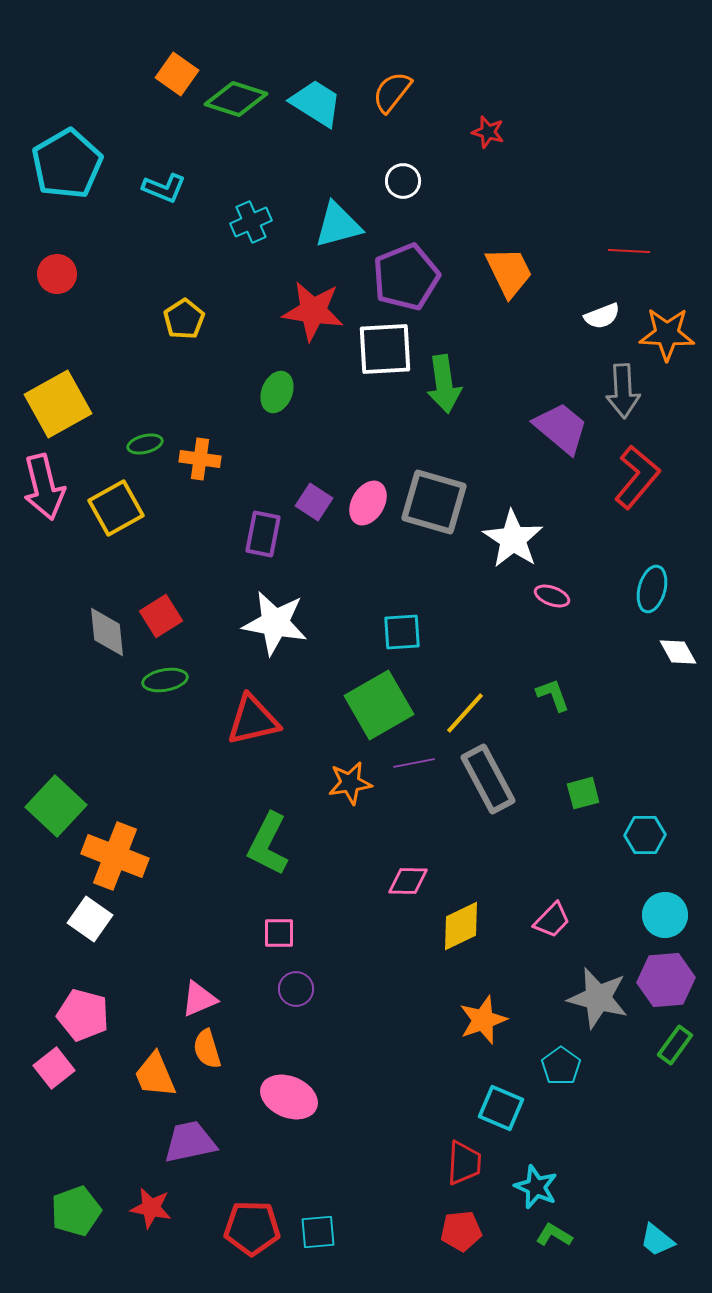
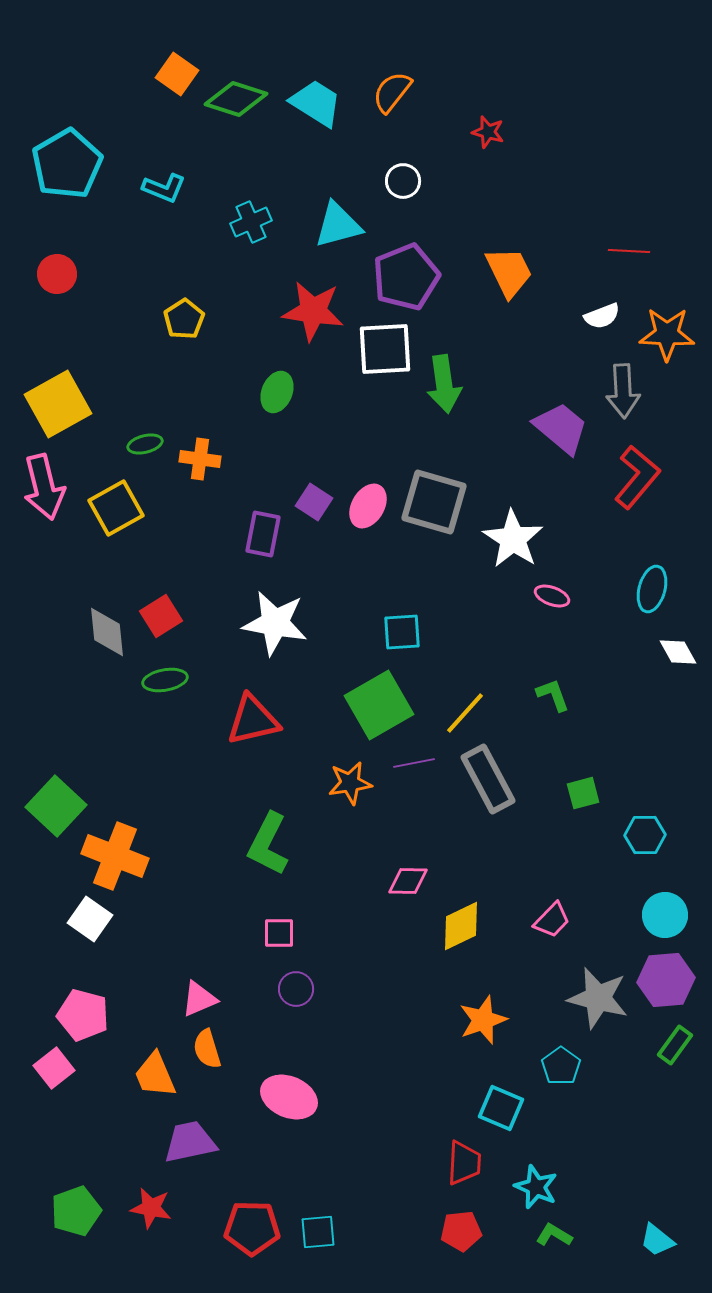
pink ellipse at (368, 503): moved 3 px down
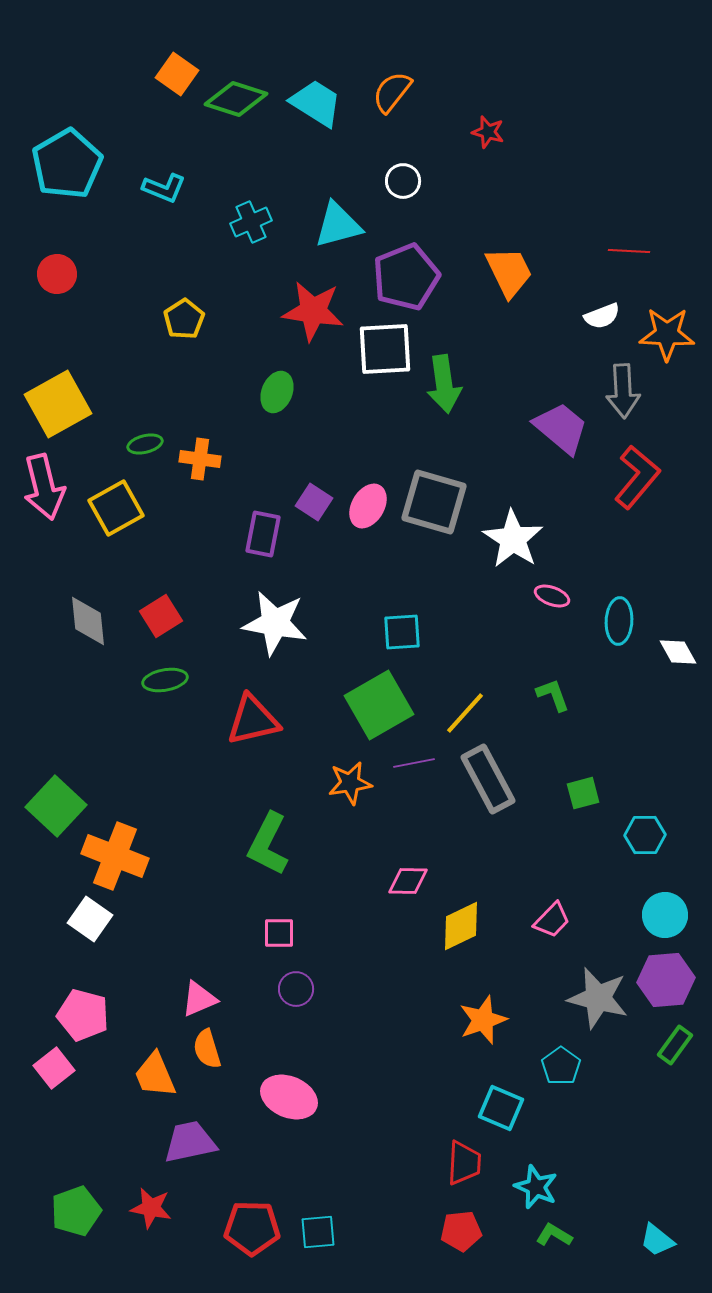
cyan ellipse at (652, 589): moved 33 px left, 32 px down; rotated 12 degrees counterclockwise
gray diamond at (107, 632): moved 19 px left, 11 px up
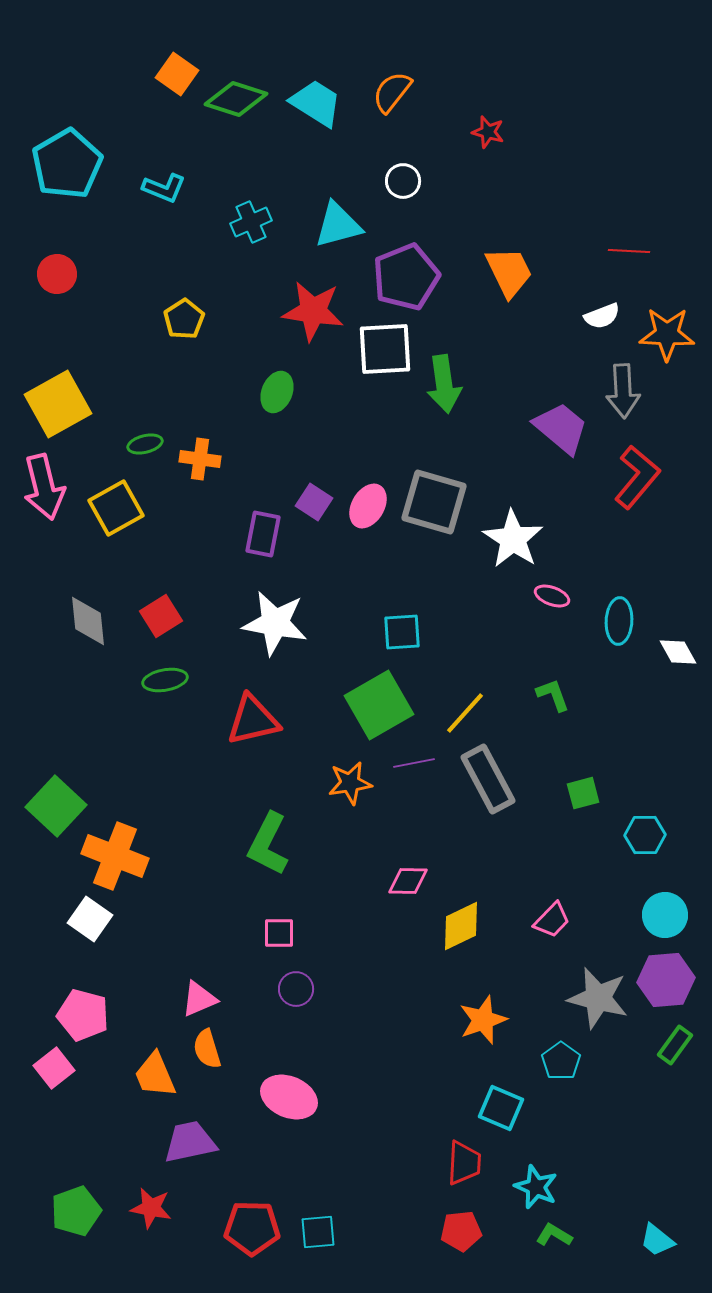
cyan pentagon at (561, 1066): moved 5 px up
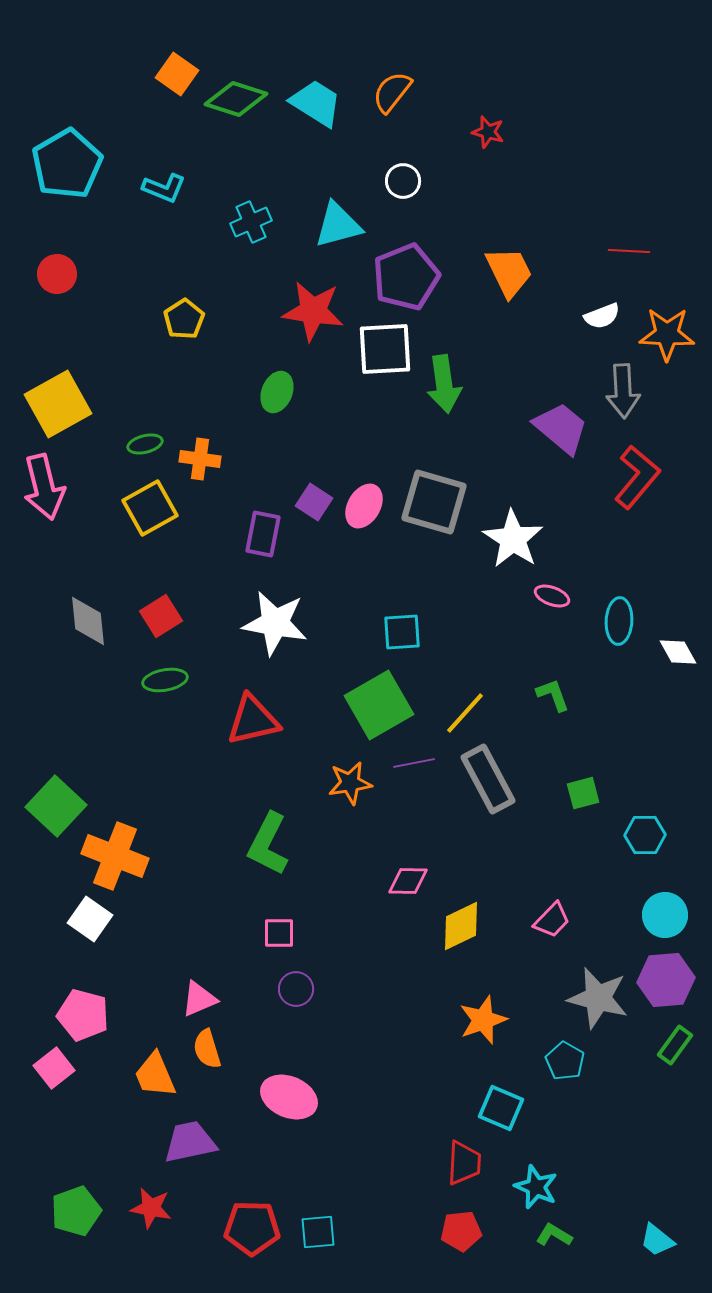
pink ellipse at (368, 506): moved 4 px left
yellow square at (116, 508): moved 34 px right
cyan pentagon at (561, 1061): moved 4 px right; rotated 6 degrees counterclockwise
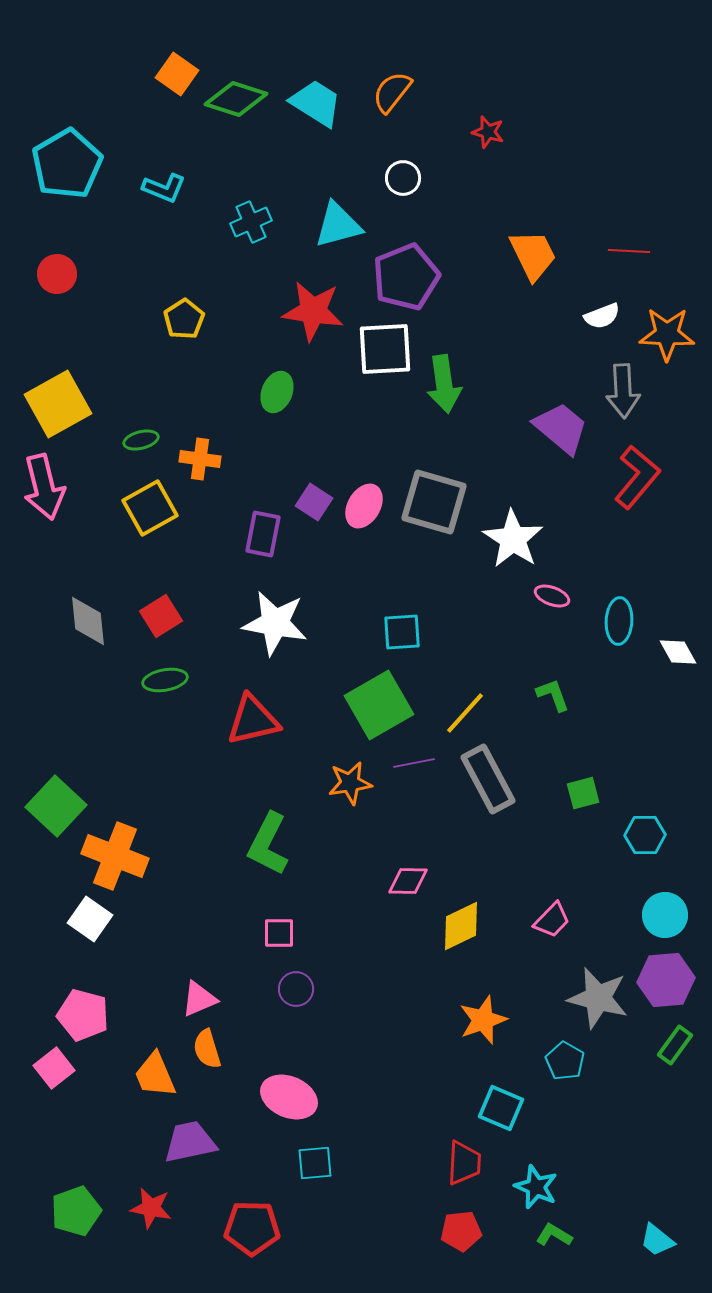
white circle at (403, 181): moved 3 px up
orange trapezoid at (509, 272): moved 24 px right, 17 px up
green ellipse at (145, 444): moved 4 px left, 4 px up
cyan square at (318, 1232): moved 3 px left, 69 px up
